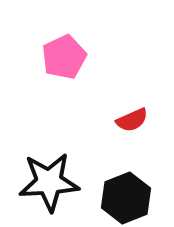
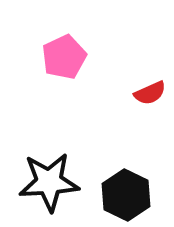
red semicircle: moved 18 px right, 27 px up
black hexagon: moved 3 px up; rotated 12 degrees counterclockwise
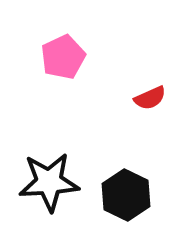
pink pentagon: moved 1 px left
red semicircle: moved 5 px down
